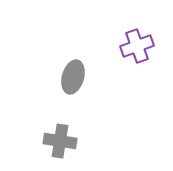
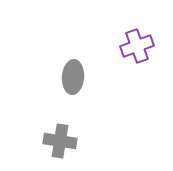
gray ellipse: rotated 12 degrees counterclockwise
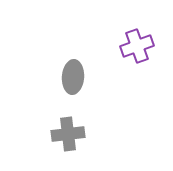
gray cross: moved 8 px right, 7 px up; rotated 16 degrees counterclockwise
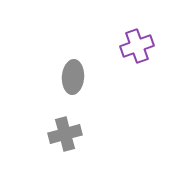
gray cross: moved 3 px left; rotated 8 degrees counterclockwise
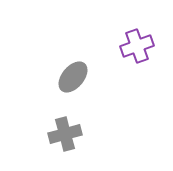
gray ellipse: rotated 36 degrees clockwise
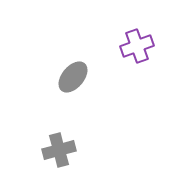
gray cross: moved 6 px left, 16 px down
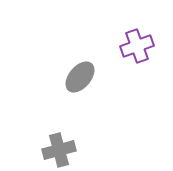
gray ellipse: moved 7 px right
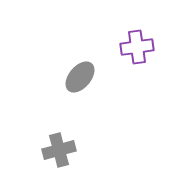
purple cross: moved 1 px down; rotated 12 degrees clockwise
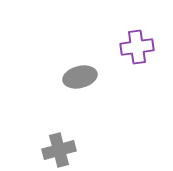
gray ellipse: rotated 36 degrees clockwise
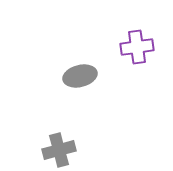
gray ellipse: moved 1 px up
